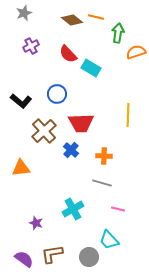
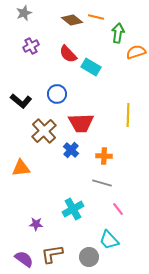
cyan rectangle: moved 1 px up
pink line: rotated 40 degrees clockwise
purple star: moved 1 px down; rotated 16 degrees counterclockwise
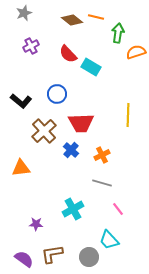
orange cross: moved 2 px left, 1 px up; rotated 28 degrees counterclockwise
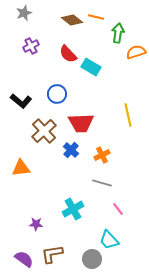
yellow line: rotated 15 degrees counterclockwise
gray circle: moved 3 px right, 2 px down
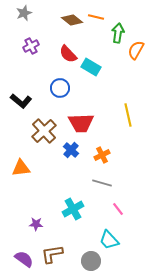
orange semicircle: moved 2 px up; rotated 42 degrees counterclockwise
blue circle: moved 3 px right, 6 px up
gray circle: moved 1 px left, 2 px down
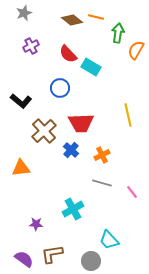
pink line: moved 14 px right, 17 px up
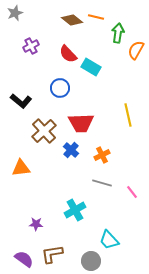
gray star: moved 9 px left
cyan cross: moved 2 px right, 1 px down
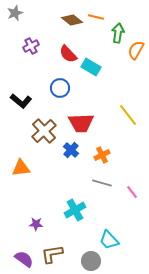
yellow line: rotated 25 degrees counterclockwise
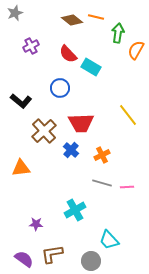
pink line: moved 5 px left, 5 px up; rotated 56 degrees counterclockwise
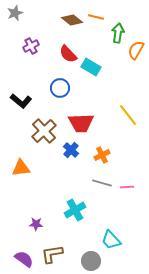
cyan trapezoid: moved 2 px right
